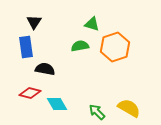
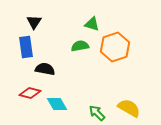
green arrow: moved 1 px down
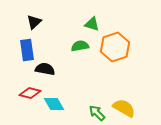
black triangle: rotated 14 degrees clockwise
blue rectangle: moved 1 px right, 3 px down
cyan diamond: moved 3 px left
yellow semicircle: moved 5 px left
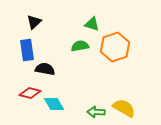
green arrow: moved 1 px left, 1 px up; rotated 42 degrees counterclockwise
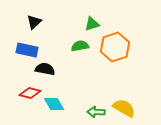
green triangle: rotated 35 degrees counterclockwise
blue rectangle: rotated 70 degrees counterclockwise
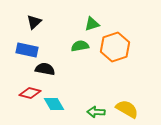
yellow semicircle: moved 3 px right, 1 px down
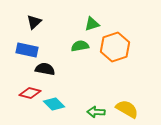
cyan diamond: rotated 15 degrees counterclockwise
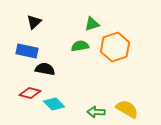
blue rectangle: moved 1 px down
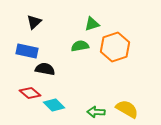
red diamond: rotated 25 degrees clockwise
cyan diamond: moved 1 px down
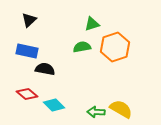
black triangle: moved 5 px left, 2 px up
green semicircle: moved 2 px right, 1 px down
red diamond: moved 3 px left, 1 px down
yellow semicircle: moved 6 px left
